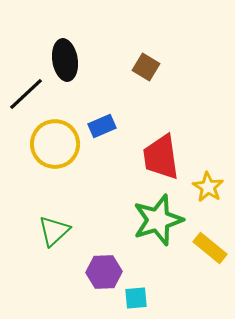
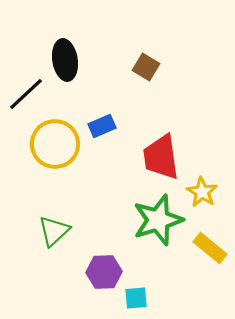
yellow star: moved 6 px left, 5 px down
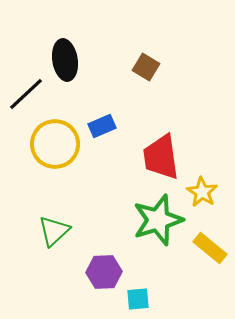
cyan square: moved 2 px right, 1 px down
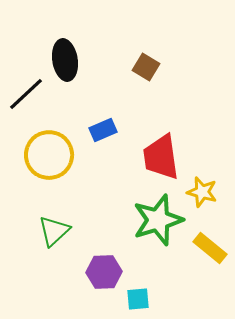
blue rectangle: moved 1 px right, 4 px down
yellow circle: moved 6 px left, 11 px down
yellow star: rotated 16 degrees counterclockwise
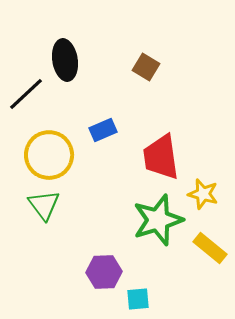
yellow star: moved 1 px right, 2 px down
green triangle: moved 10 px left, 26 px up; rotated 24 degrees counterclockwise
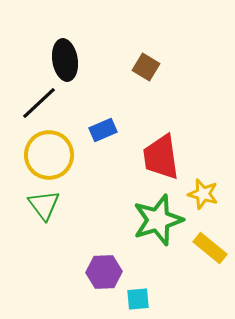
black line: moved 13 px right, 9 px down
